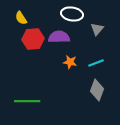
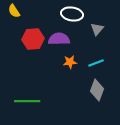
yellow semicircle: moved 7 px left, 7 px up
purple semicircle: moved 2 px down
orange star: rotated 16 degrees counterclockwise
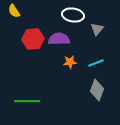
white ellipse: moved 1 px right, 1 px down
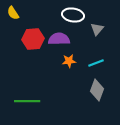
yellow semicircle: moved 1 px left, 2 px down
orange star: moved 1 px left, 1 px up
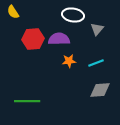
yellow semicircle: moved 1 px up
gray diamond: moved 3 px right; rotated 65 degrees clockwise
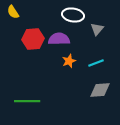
orange star: rotated 16 degrees counterclockwise
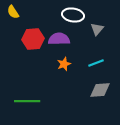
orange star: moved 5 px left, 3 px down
